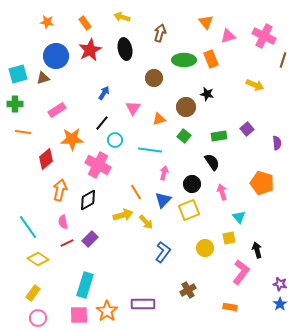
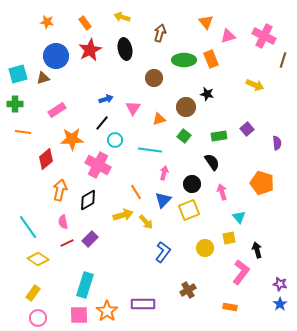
blue arrow at (104, 93): moved 2 px right, 6 px down; rotated 40 degrees clockwise
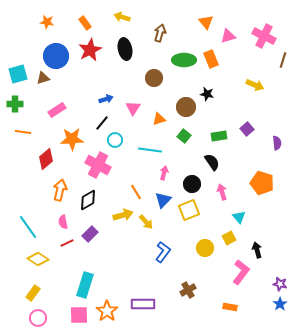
yellow square at (229, 238): rotated 16 degrees counterclockwise
purple rectangle at (90, 239): moved 5 px up
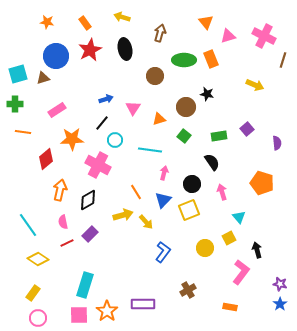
brown circle at (154, 78): moved 1 px right, 2 px up
cyan line at (28, 227): moved 2 px up
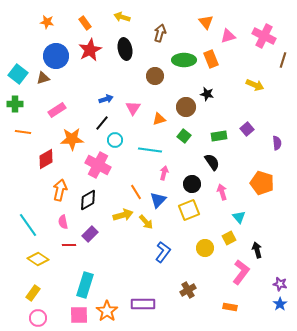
cyan square at (18, 74): rotated 36 degrees counterclockwise
red diamond at (46, 159): rotated 10 degrees clockwise
blue triangle at (163, 200): moved 5 px left
red line at (67, 243): moved 2 px right, 2 px down; rotated 24 degrees clockwise
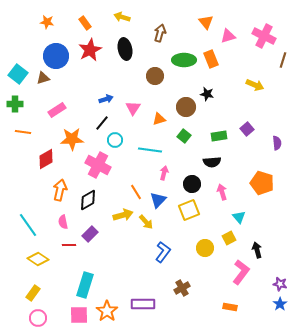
black semicircle at (212, 162): rotated 120 degrees clockwise
brown cross at (188, 290): moved 6 px left, 2 px up
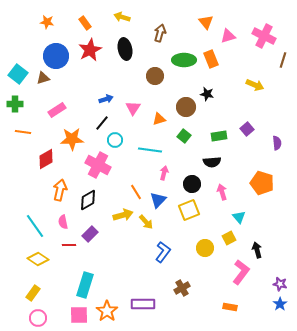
cyan line at (28, 225): moved 7 px right, 1 px down
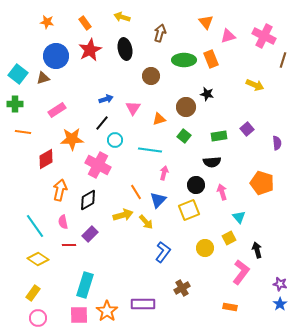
brown circle at (155, 76): moved 4 px left
black circle at (192, 184): moved 4 px right, 1 px down
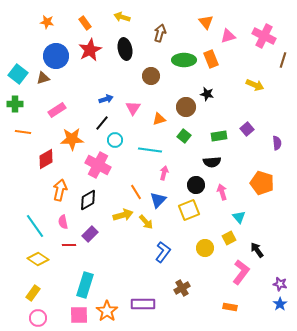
black arrow at (257, 250): rotated 21 degrees counterclockwise
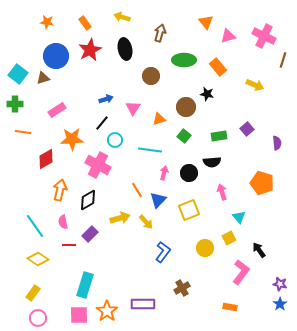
orange rectangle at (211, 59): moved 7 px right, 8 px down; rotated 18 degrees counterclockwise
black circle at (196, 185): moved 7 px left, 12 px up
orange line at (136, 192): moved 1 px right, 2 px up
yellow arrow at (123, 215): moved 3 px left, 3 px down
black arrow at (257, 250): moved 2 px right
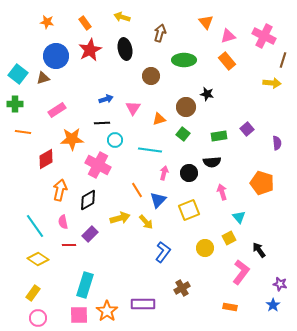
orange rectangle at (218, 67): moved 9 px right, 6 px up
yellow arrow at (255, 85): moved 17 px right, 2 px up; rotated 18 degrees counterclockwise
black line at (102, 123): rotated 49 degrees clockwise
green square at (184, 136): moved 1 px left, 2 px up
blue star at (280, 304): moved 7 px left, 1 px down
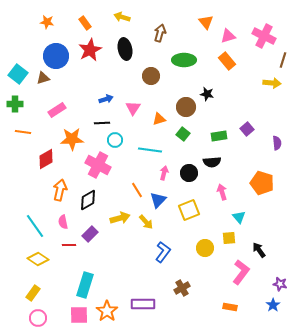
yellow square at (229, 238): rotated 24 degrees clockwise
